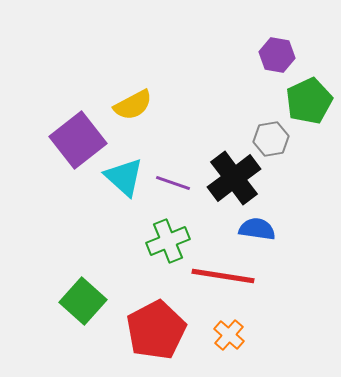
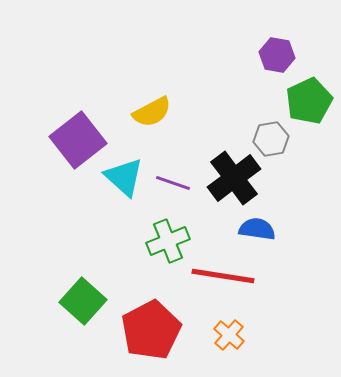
yellow semicircle: moved 19 px right, 7 px down
red pentagon: moved 5 px left
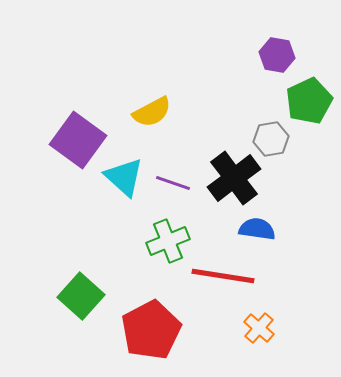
purple square: rotated 16 degrees counterclockwise
green square: moved 2 px left, 5 px up
orange cross: moved 30 px right, 7 px up
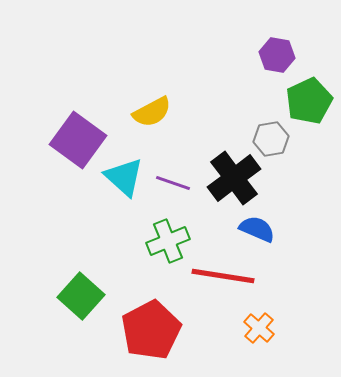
blue semicircle: rotated 15 degrees clockwise
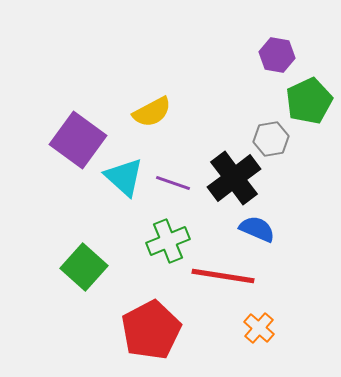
green square: moved 3 px right, 29 px up
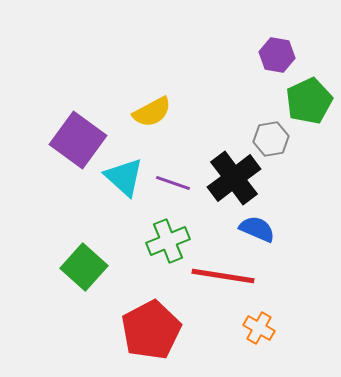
orange cross: rotated 12 degrees counterclockwise
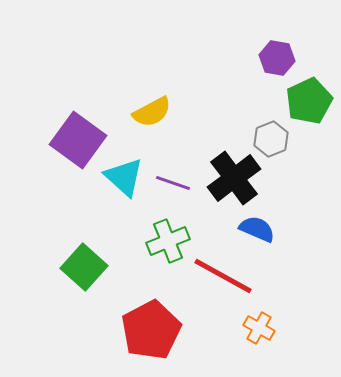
purple hexagon: moved 3 px down
gray hexagon: rotated 12 degrees counterclockwise
red line: rotated 20 degrees clockwise
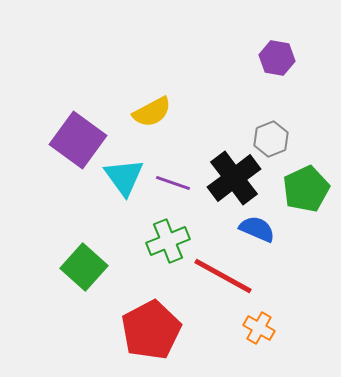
green pentagon: moved 3 px left, 88 px down
cyan triangle: rotated 12 degrees clockwise
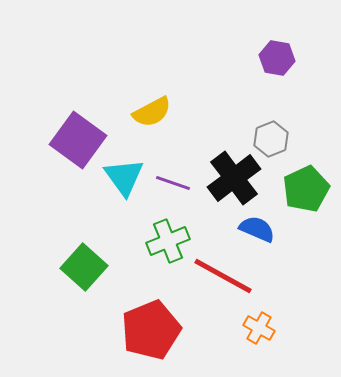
red pentagon: rotated 6 degrees clockwise
